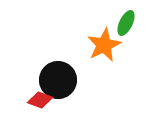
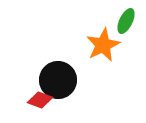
green ellipse: moved 2 px up
orange star: moved 1 px left
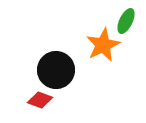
black circle: moved 2 px left, 10 px up
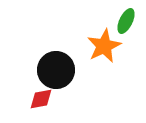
orange star: moved 1 px right, 1 px down
red diamond: moved 1 px right, 1 px up; rotated 30 degrees counterclockwise
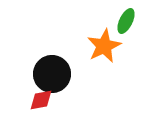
black circle: moved 4 px left, 4 px down
red diamond: moved 1 px down
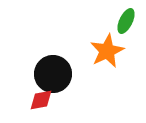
orange star: moved 3 px right, 5 px down
black circle: moved 1 px right
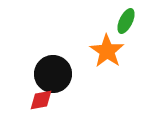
orange star: rotated 12 degrees counterclockwise
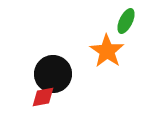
red diamond: moved 2 px right, 3 px up
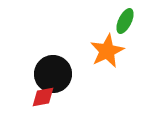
green ellipse: moved 1 px left
orange star: rotated 12 degrees clockwise
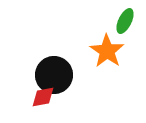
orange star: rotated 12 degrees counterclockwise
black circle: moved 1 px right, 1 px down
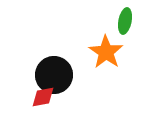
green ellipse: rotated 15 degrees counterclockwise
orange star: moved 1 px left, 1 px down
